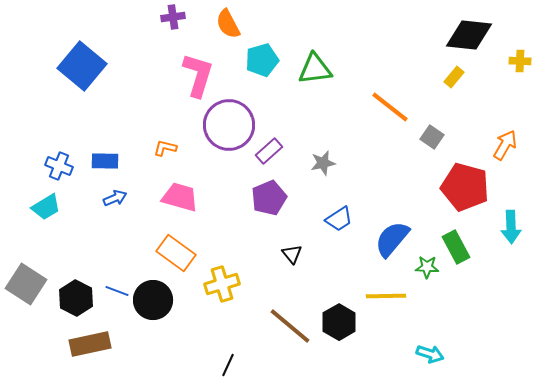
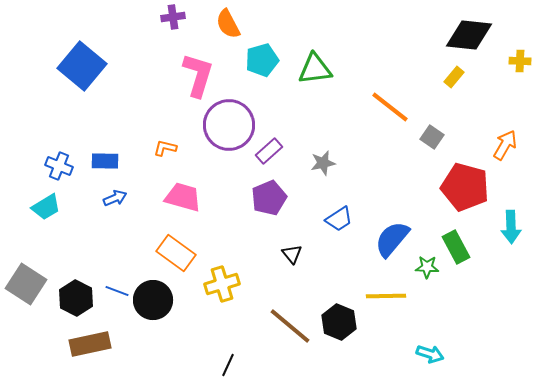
pink trapezoid at (180, 197): moved 3 px right
black hexagon at (339, 322): rotated 8 degrees counterclockwise
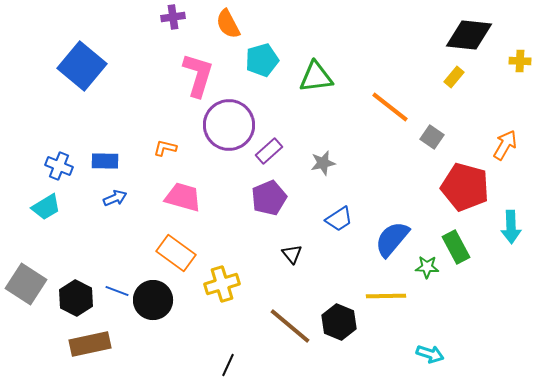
green triangle at (315, 69): moved 1 px right, 8 px down
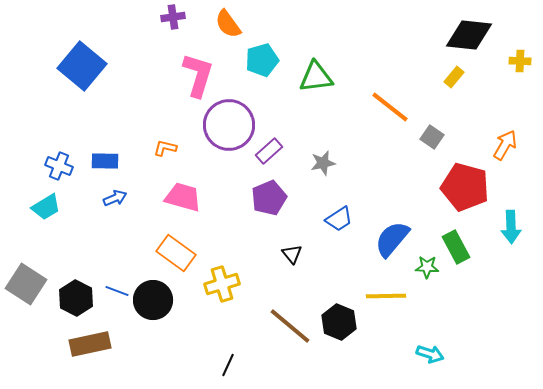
orange semicircle at (228, 24): rotated 8 degrees counterclockwise
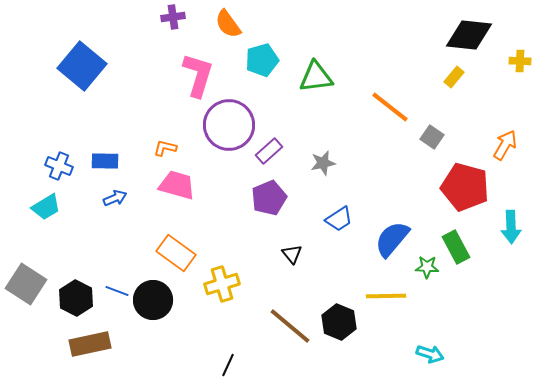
pink trapezoid at (183, 197): moved 6 px left, 12 px up
